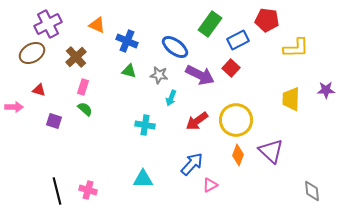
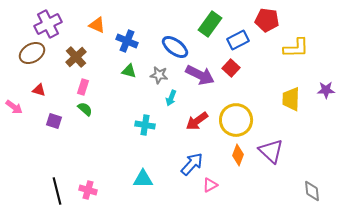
pink arrow: rotated 36 degrees clockwise
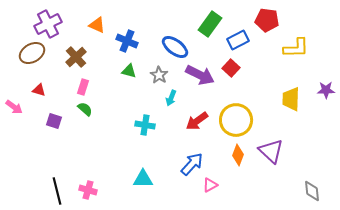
gray star: rotated 24 degrees clockwise
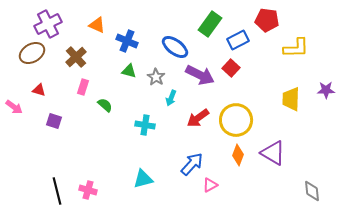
gray star: moved 3 px left, 2 px down
green semicircle: moved 20 px right, 4 px up
red arrow: moved 1 px right, 3 px up
purple triangle: moved 2 px right, 2 px down; rotated 12 degrees counterclockwise
cyan triangle: rotated 15 degrees counterclockwise
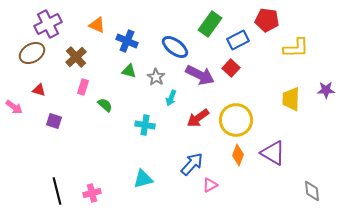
pink cross: moved 4 px right, 3 px down; rotated 30 degrees counterclockwise
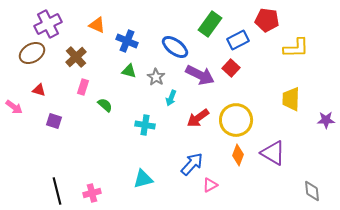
purple star: moved 30 px down
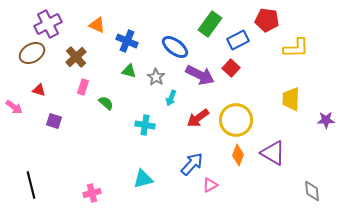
green semicircle: moved 1 px right, 2 px up
black line: moved 26 px left, 6 px up
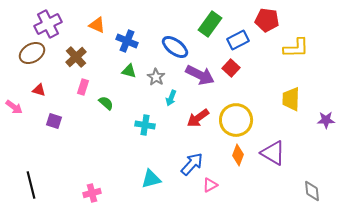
cyan triangle: moved 8 px right
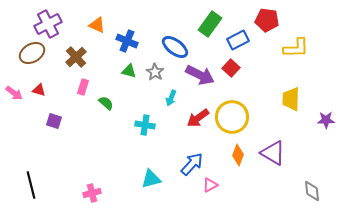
gray star: moved 1 px left, 5 px up
pink arrow: moved 14 px up
yellow circle: moved 4 px left, 3 px up
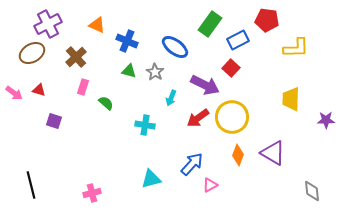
purple arrow: moved 5 px right, 10 px down
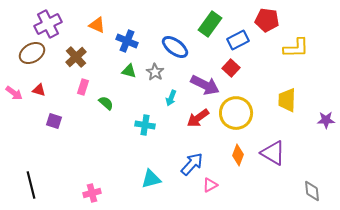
yellow trapezoid: moved 4 px left, 1 px down
yellow circle: moved 4 px right, 4 px up
